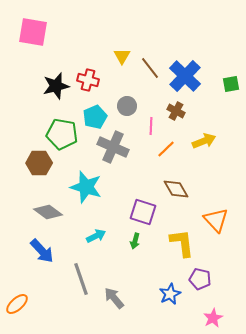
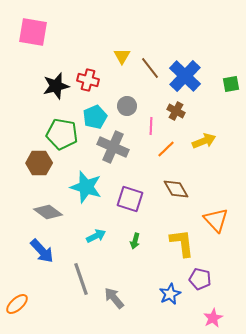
purple square: moved 13 px left, 13 px up
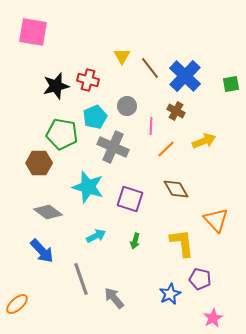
cyan star: moved 2 px right
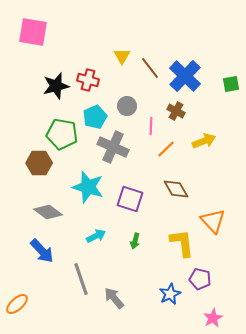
orange triangle: moved 3 px left, 1 px down
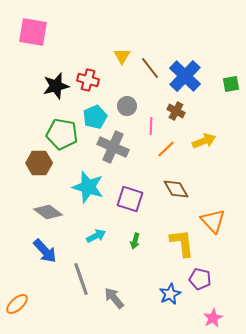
blue arrow: moved 3 px right
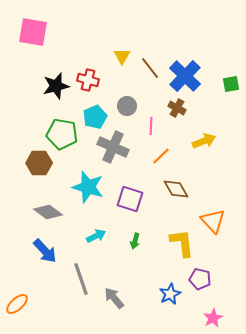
brown cross: moved 1 px right, 3 px up
orange line: moved 5 px left, 7 px down
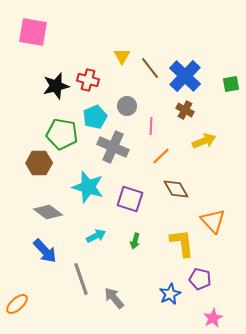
brown cross: moved 8 px right, 2 px down
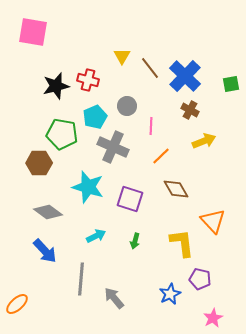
brown cross: moved 5 px right
gray line: rotated 24 degrees clockwise
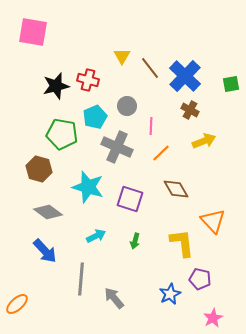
gray cross: moved 4 px right
orange line: moved 3 px up
brown hexagon: moved 6 px down; rotated 15 degrees clockwise
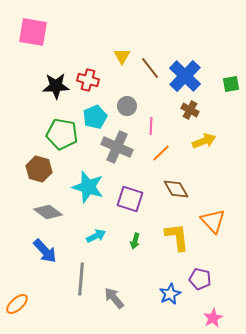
black star: rotated 12 degrees clockwise
yellow L-shape: moved 5 px left, 6 px up
